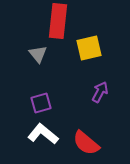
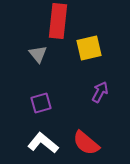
white L-shape: moved 9 px down
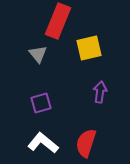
red rectangle: rotated 16 degrees clockwise
purple arrow: rotated 20 degrees counterclockwise
red semicircle: rotated 68 degrees clockwise
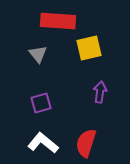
red rectangle: rotated 72 degrees clockwise
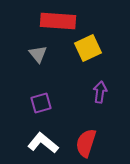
yellow square: moved 1 px left; rotated 12 degrees counterclockwise
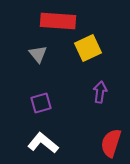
red semicircle: moved 25 px right
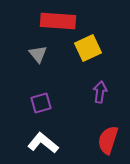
red semicircle: moved 3 px left, 3 px up
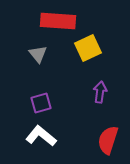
white L-shape: moved 2 px left, 7 px up
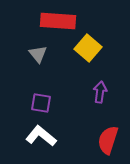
yellow square: rotated 24 degrees counterclockwise
purple square: rotated 25 degrees clockwise
